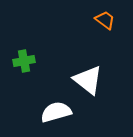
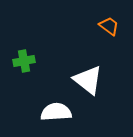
orange trapezoid: moved 4 px right, 6 px down
white semicircle: rotated 12 degrees clockwise
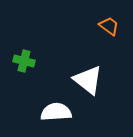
green cross: rotated 25 degrees clockwise
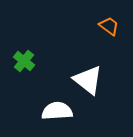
green cross: rotated 25 degrees clockwise
white semicircle: moved 1 px right, 1 px up
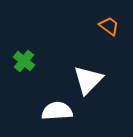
white triangle: rotated 36 degrees clockwise
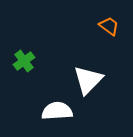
green cross: rotated 15 degrees clockwise
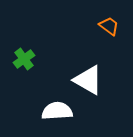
green cross: moved 2 px up
white triangle: rotated 44 degrees counterclockwise
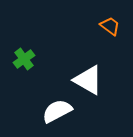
orange trapezoid: moved 1 px right
white semicircle: rotated 24 degrees counterclockwise
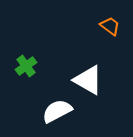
green cross: moved 2 px right, 7 px down
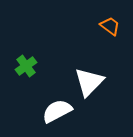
white triangle: moved 1 px right, 2 px down; rotated 44 degrees clockwise
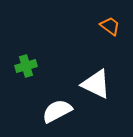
green cross: rotated 20 degrees clockwise
white triangle: moved 7 px right, 2 px down; rotated 48 degrees counterclockwise
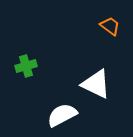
white semicircle: moved 5 px right, 4 px down
